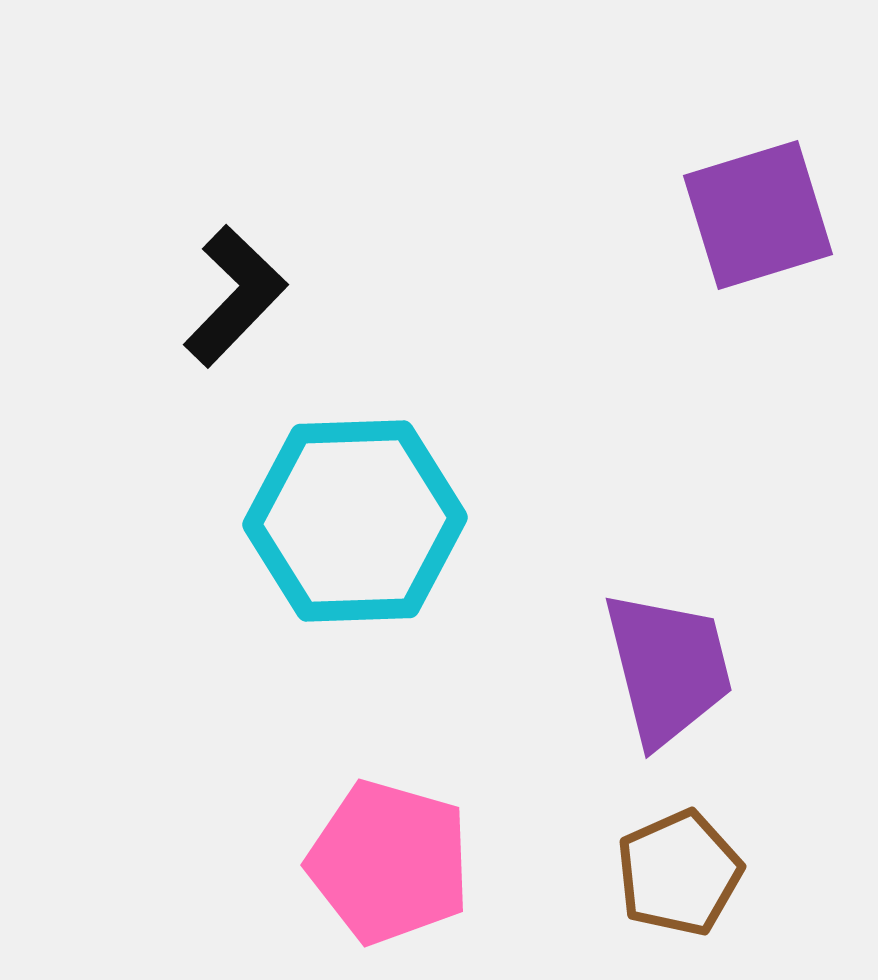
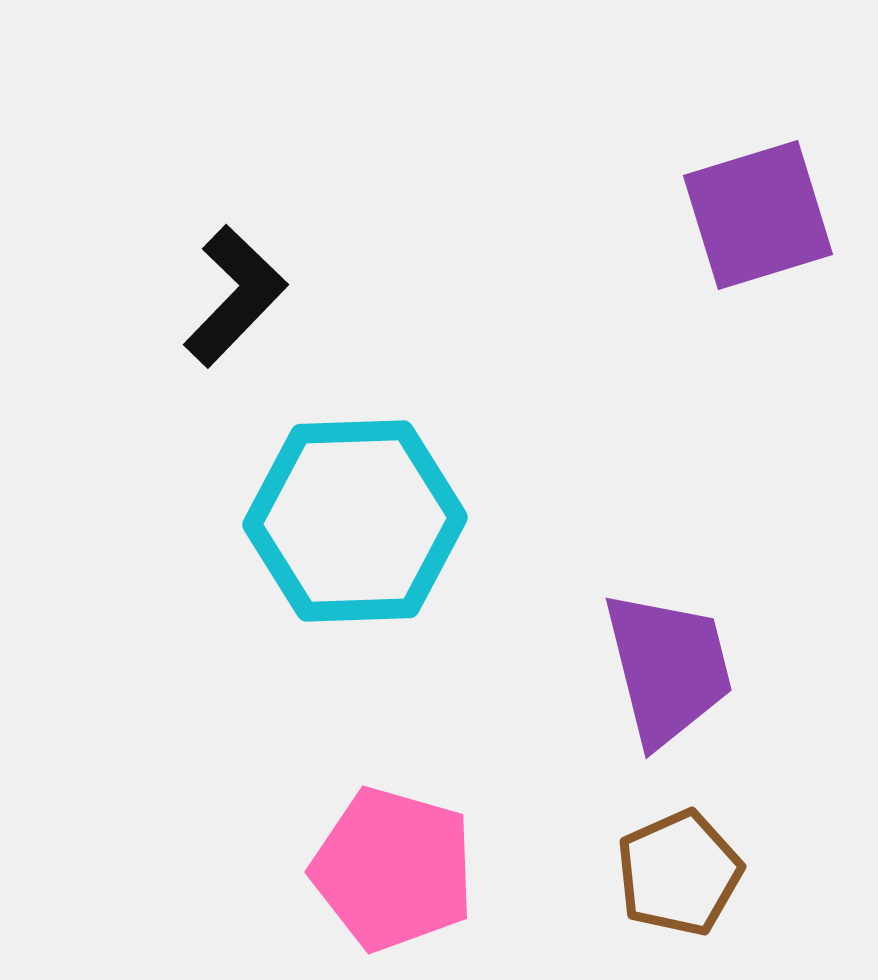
pink pentagon: moved 4 px right, 7 px down
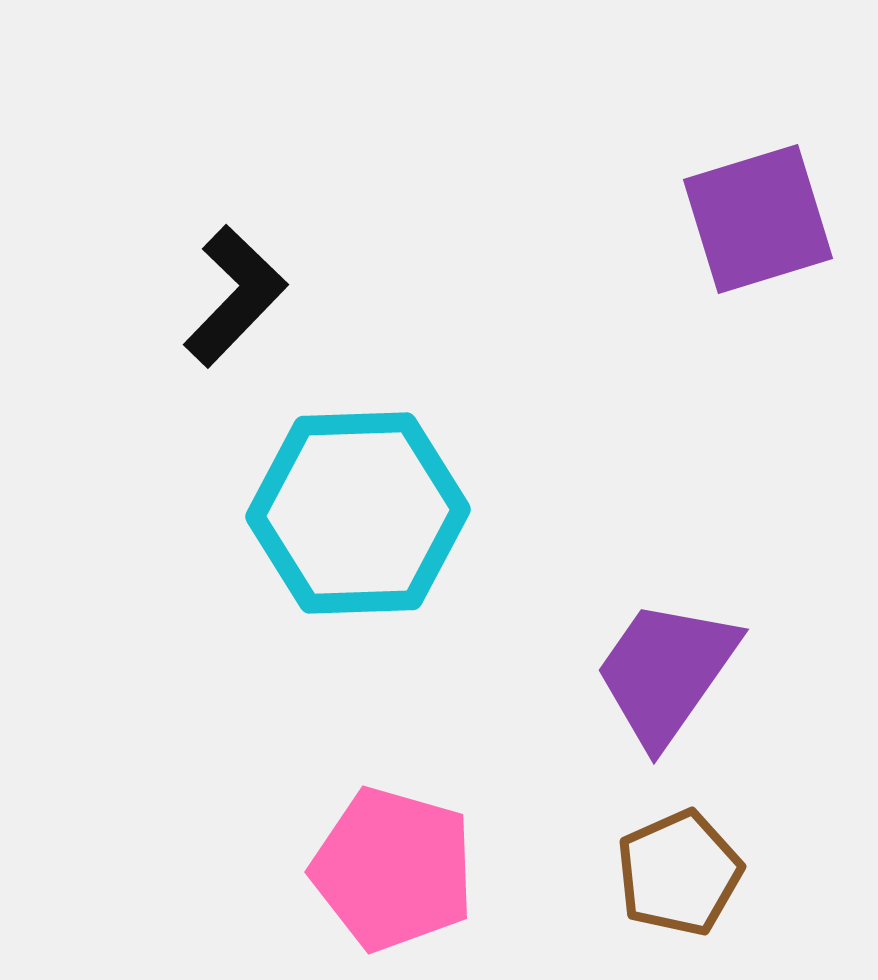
purple square: moved 4 px down
cyan hexagon: moved 3 px right, 8 px up
purple trapezoid: moved 2 px left, 4 px down; rotated 131 degrees counterclockwise
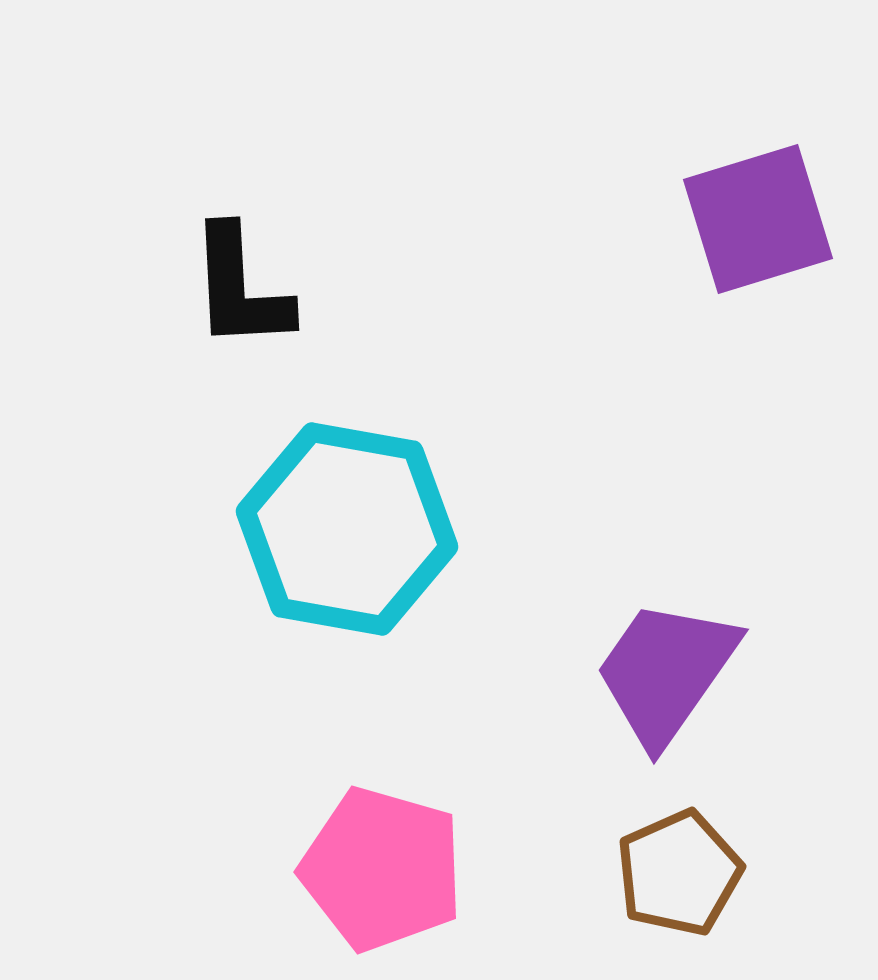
black L-shape: moved 5 px right, 8 px up; rotated 133 degrees clockwise
cyan hexagon: moved 11 px left, 16 px down; rotated 12 degrees clockwise
pink pentagon: moved 11 px left
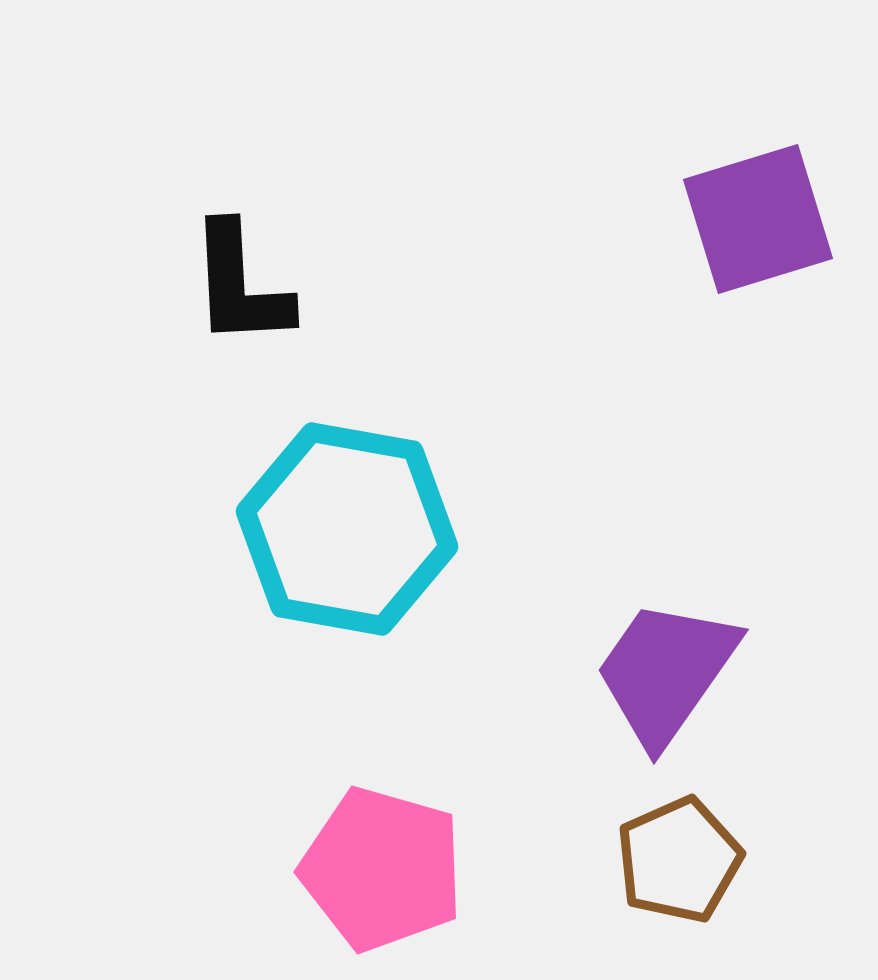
black L-shape: moved 3 px up
brown pentagon: moved 13 px up
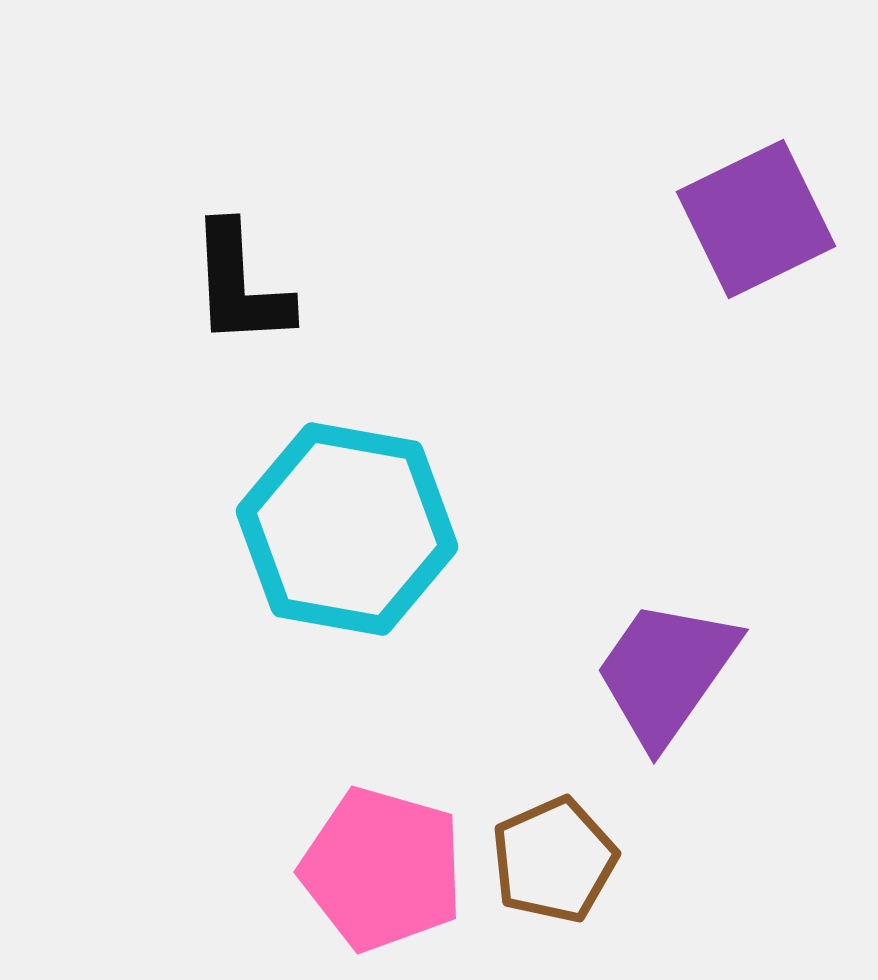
purple square: moved 2 px left; rotated 9 degrees counterclockwise
brown pentagon: moved 125 px left
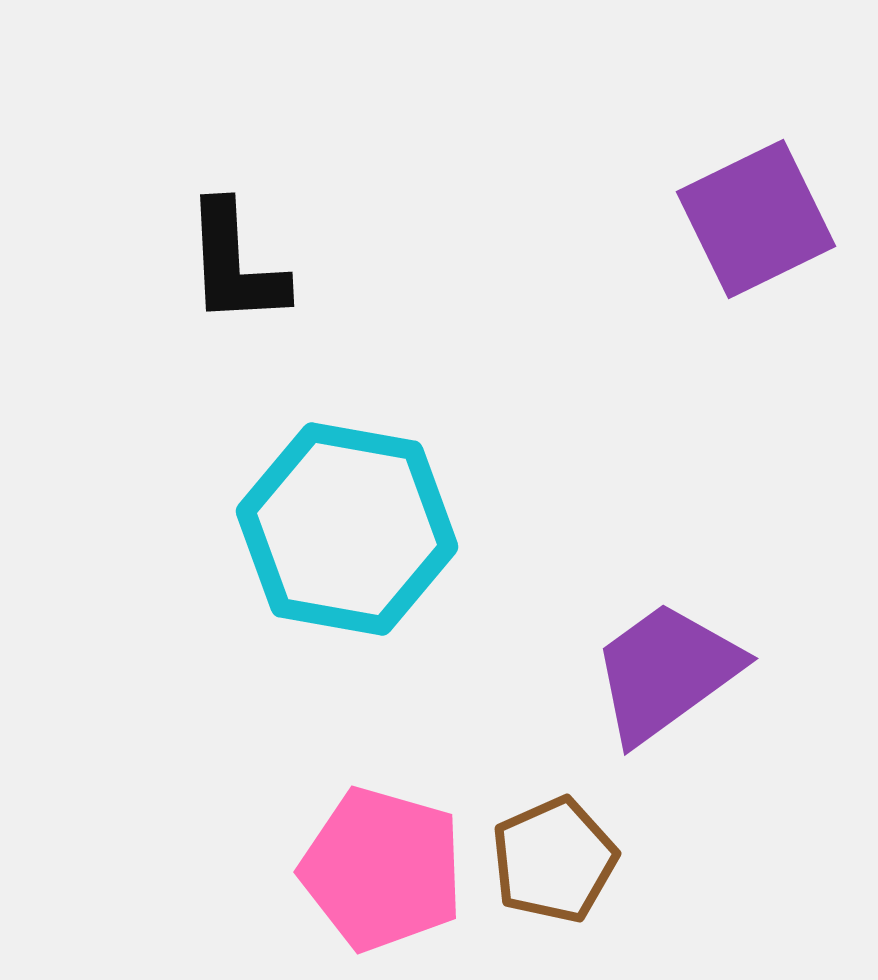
black L-shape: moved 5 px left, 21 px up
purple trapezoid: rotated 19 degrees clockwise
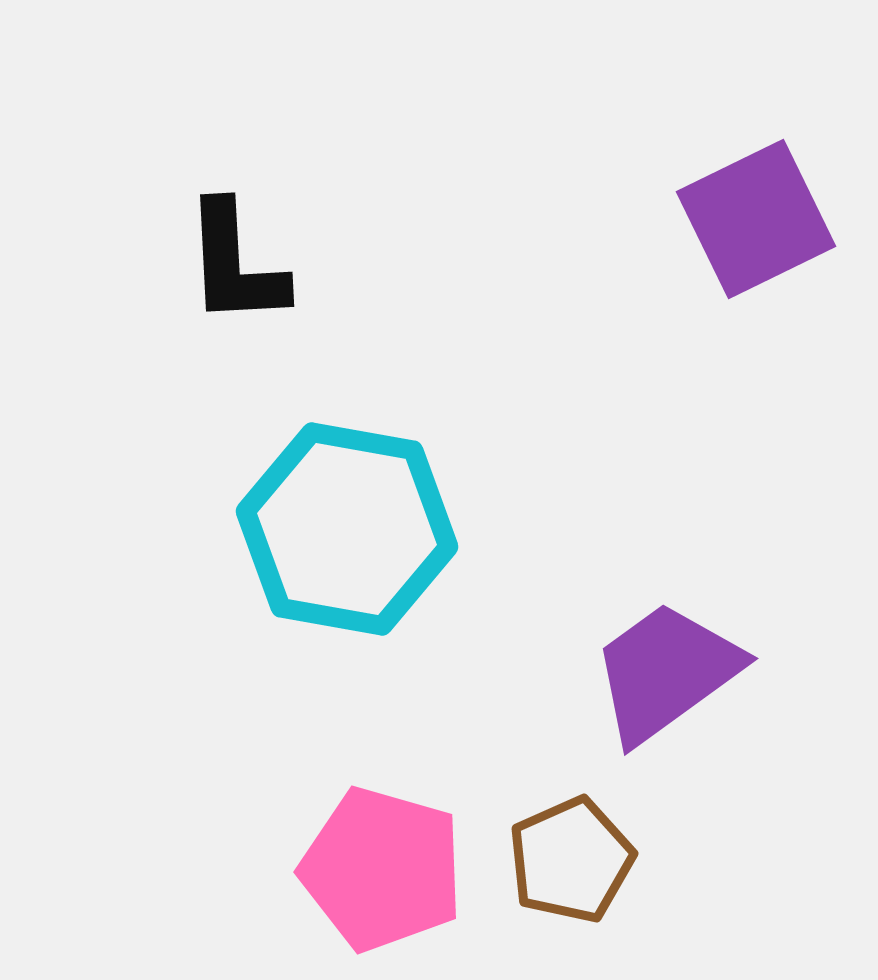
brown pentagon: moved 17 px right
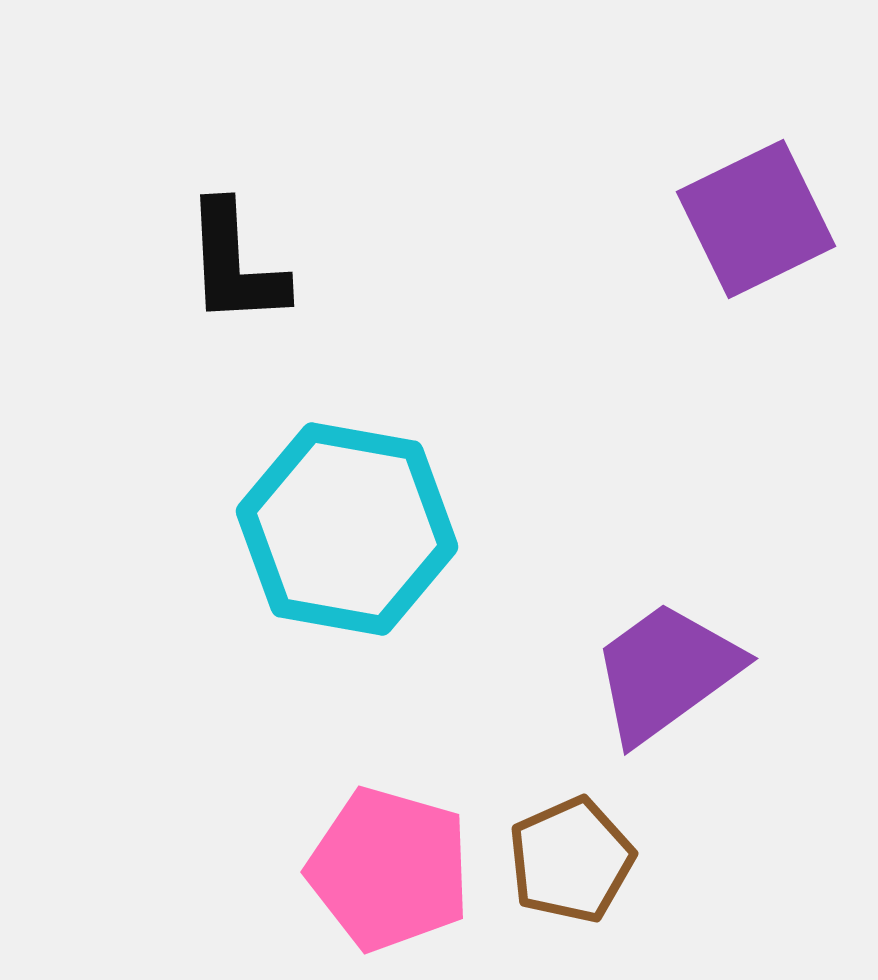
pink pentagon: moved 7 px right
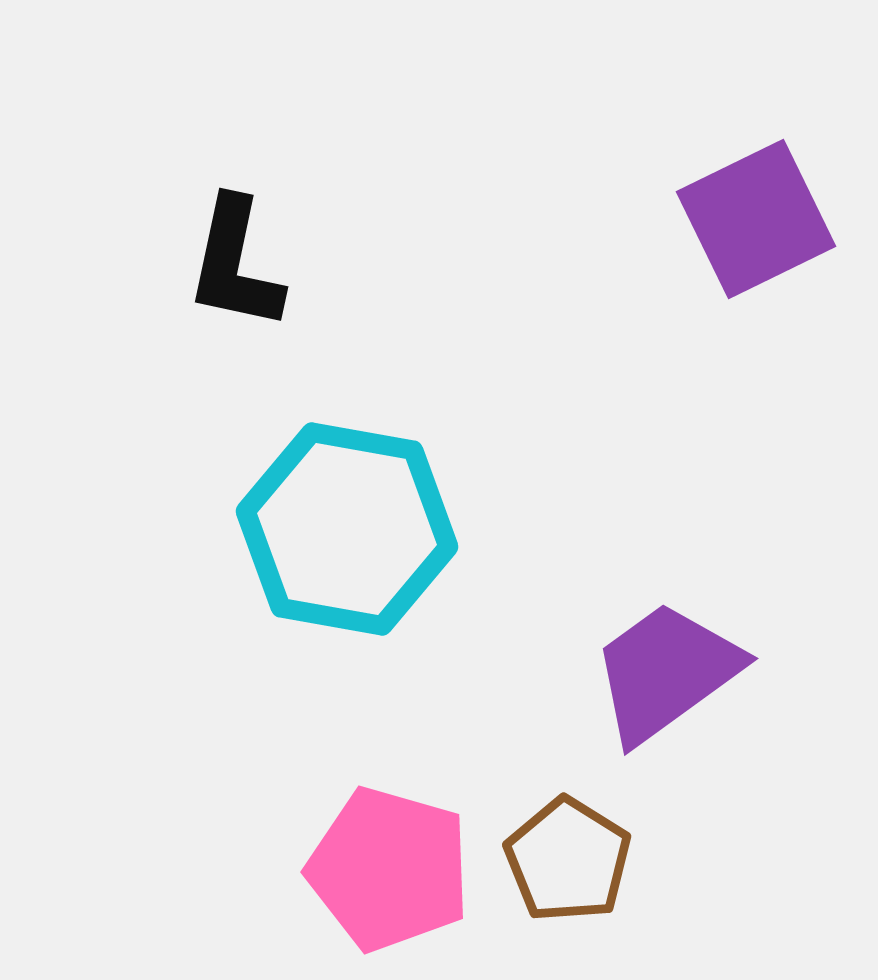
black L-shape: rotated 15 degrees clockwise
brown pentagon: moved 3 px left; rotated 16 degrees counterclockwise
